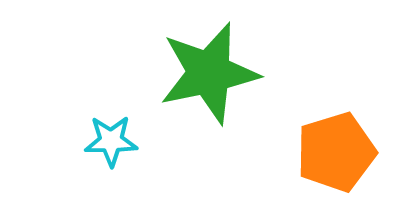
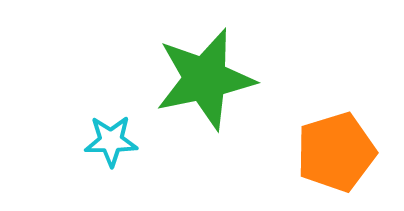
green star: moved 4 px left, 6 px down
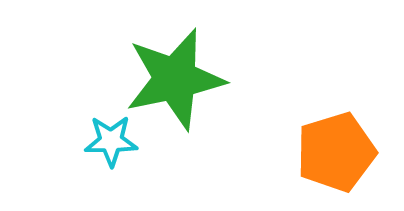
green star: moved 30 px left
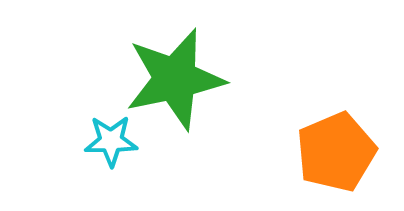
orange pentagon: rotated 6 degrees counterclockwise
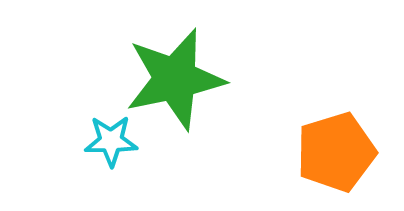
orange pentagon: rotated 6 degrees clockwise
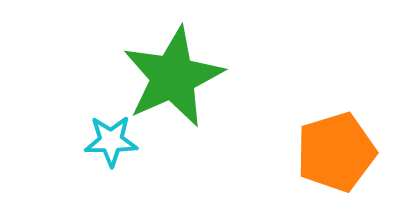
green star: moved 2 px left, 2 px up; rotated 12 degrees counterclockwise
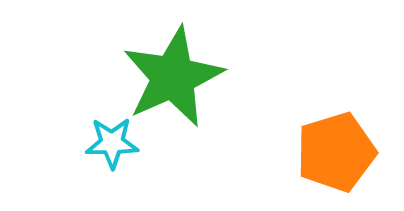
cyan star: moved 1 px right, 2 px down
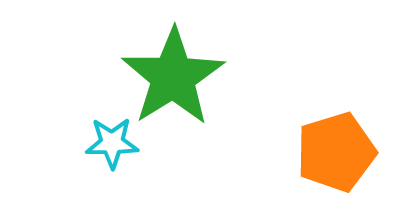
green star: rotated 8 degrees counterclockwise
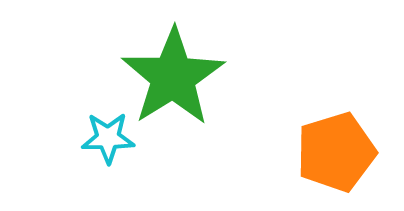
cyan star: moved 4 px left, 5 px up
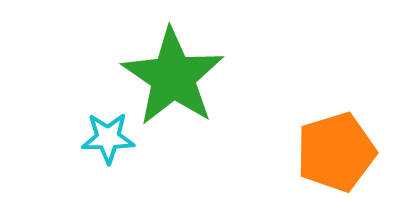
green star: rotated 6 degrees counterclockwise
